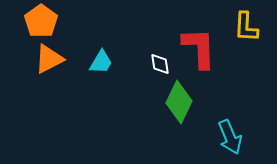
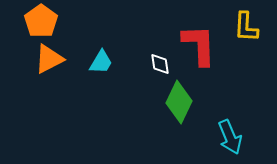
red L-shape: moved 3 px up
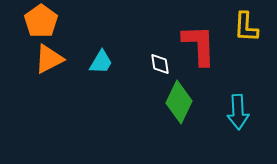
cyan arrow: moved 8 px right, 25 px up; rotated 20 degrees clockwise
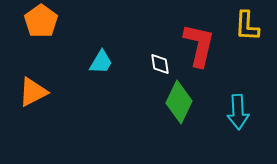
yellow L-shape: moved 1 px right, 1 px up
red L-shape: rotated 15 degrees clockwise
orange triangle: moved 16 px left, 33 px down
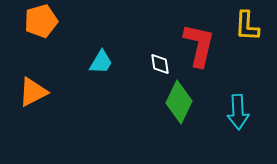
orange pentagon: rotated 20 degrees clockwise
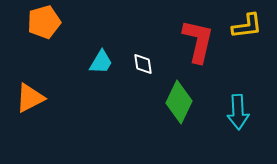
orange pentagon: moved 3 px right, 1 px down
yellow L-shape: rotated 100 degrees counterclockwise
red L-shape: moved 1 px left, 4 px up
white diamond: moved 17 px left
orange triangle: moved 3 px left, 6 px down
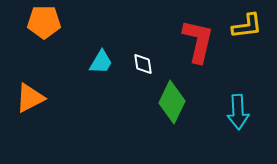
orange pentagon: rotated 16 degrees clockwise
green diamond: moved 7 px left
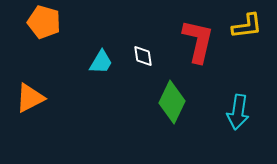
orange pentagon: rotated 16 degrees clockwise
white diamond: moved 8 px up
cyan arrow: rotated 12 degrees clockwise
